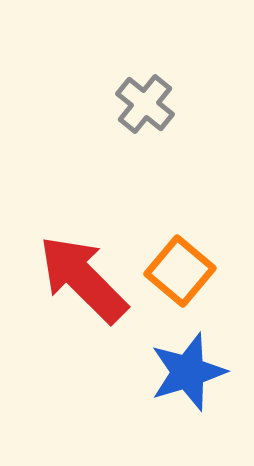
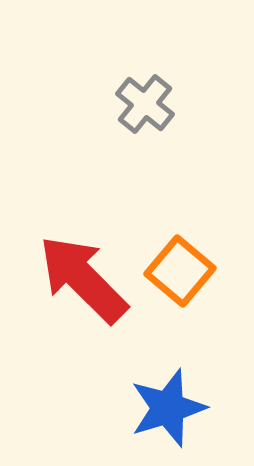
blue star: moved 20 px left, 36 px down
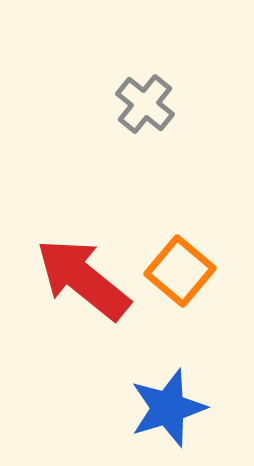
red arrow: rotated 6 degrees counterclockwise
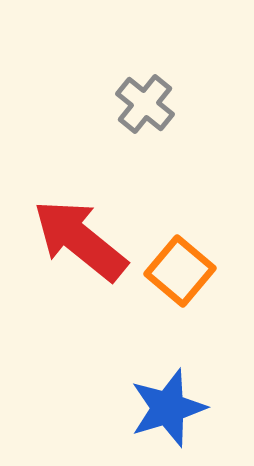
red arrow: moved 3 px left, 39 px up
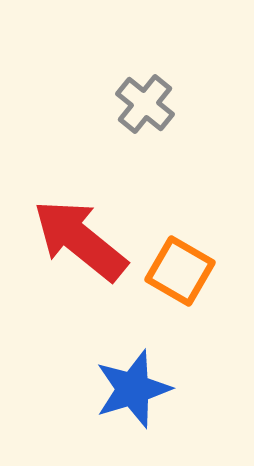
orange square: rotated 10 degrees counterclockwise
blue star: moved 35 px left, 19 px up
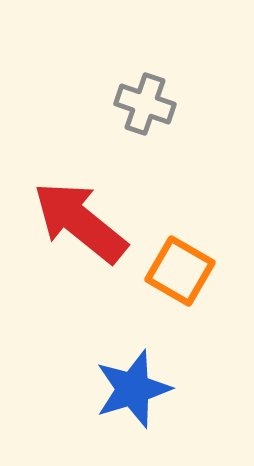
gray cross: rotated 20 degrees counterclockwise
red arrow: moved 18 px up
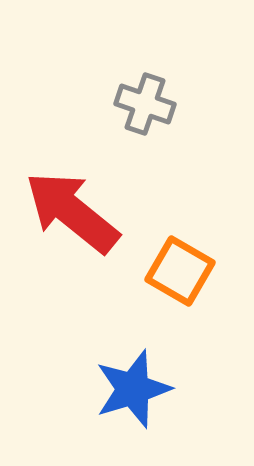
red arrow: moved 8 px left, 10 px up
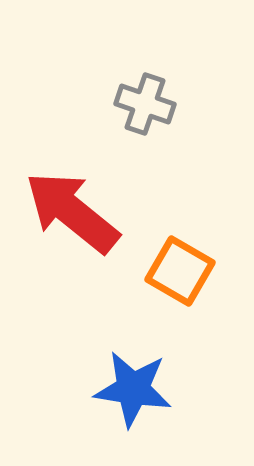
blue star: rotated 26 degrees clockwise
